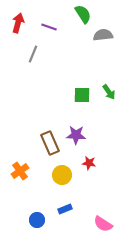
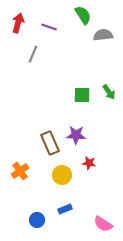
green semicircle: moved 1 px down
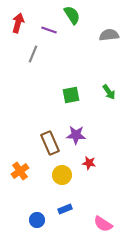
green semicircle: moved 11 px left
purple line: moved 3 px down
gray semicircle: moved 6 px right
green square: moved 11 px left; rotated 12 degrees counterclockwise
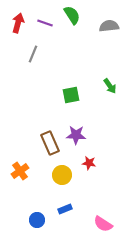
purple line: moved 4 px left, 7 px up
gray semicircle: moved 9 px up
green arrow: moved 1 px right, 6 px up
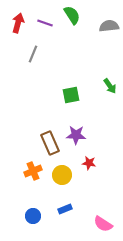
orange cross: moved 13 px right; rotated 12 degrees clockwise
blue circle: moved 4 px left, 4 px up
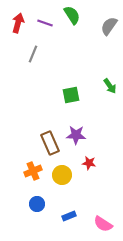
gray semicircle: rotated 48 degrees counterclockwise
blue rectangle: moved 4 px right, 7 px down
blue circle: moved 4 px right, 12 px up
